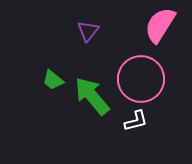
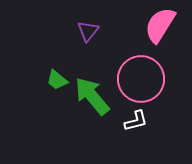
green trapezoid: moved 4 px right
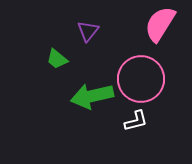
pink semicircle: moved 1 px up
green trapezoid: moved 21 px up
green arrow: rotated 63 degrees counterclockwise
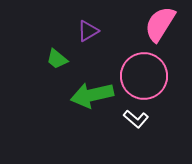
purple triangle: rotated 20 degrees clockwise
pink circle: moved 3 px right, 3 px up
green arrow: moved 1 px up
white L-shape: moved 2 px up; rotated 55 degrees clockwise
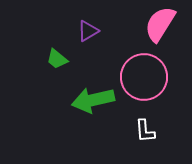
pink circle: moved 1 px down
green arrow: moved 1 px right, 5 px down
white L-shape: moved 9 px right, 12 px down; rotated 45 degrees clockwise
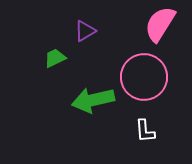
purple triangle: moved 3 px left
green trapezoid: moved 2 px left, 1 px up; rotated 115 degrees clockwise
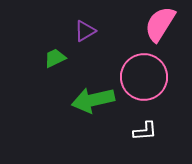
white L-shape: rotated 90 degrees counterclockwise
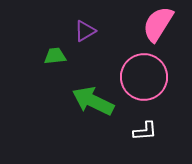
pink semicircle: moved 2 px left
green trapezoid: moved 2 px up; rotated 20 degrees clockwise
green arrow: moved 1 px down; rotated 39 degrees clockwise
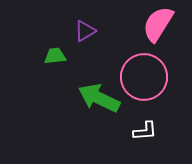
green arrow: moved 6 px right, 3 px up
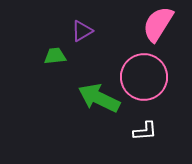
purple triangle: moved 3 px left
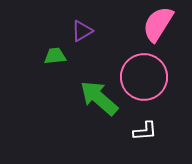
green arrow: rotated 15 degrees clockwise
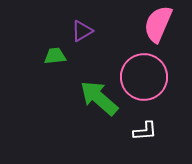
pink semicircle: rotated 9 degrees counterclockwise
